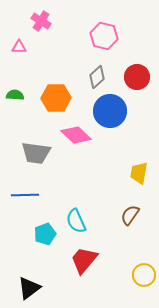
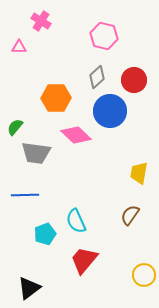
red circle: moved 3 px left, 3 px down
green semicircle: moved 32 px down; rotated 54 degrees counterclockwise
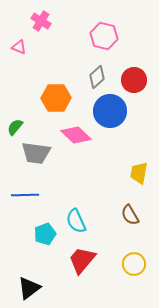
pink triangle: rotated 21 degrees clockwise
brown semicircle: rotated 65 degrees counterclockwise
red trapezoid: moved 2 px left
yellow circle: moved 10 px left, 11 px up
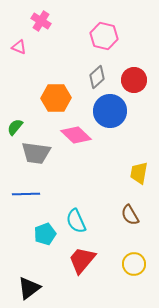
blue line: moved 1 px right, 1 px up
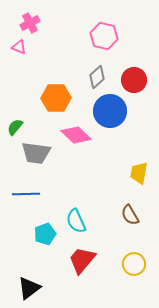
pink cross: moved 11 px left, 2 px down; rotated 30 degrees clockwise
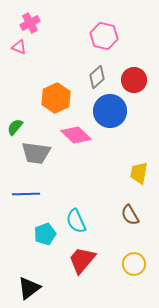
orange hexagon: rotated 24 degrees counterclockwise
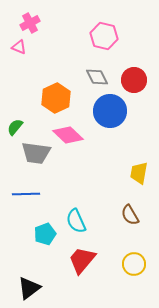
gray diamond: rotated 75 degrees counterclockwise
pink diamond: moved 8 px left
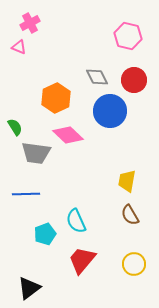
pink hexagon: moved 24 px right
green semicircle: rotated 108 degrees clockwise
yellow trapezoid: moved 12 px left, 8 px down
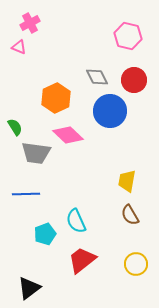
red trapezoid: rotated 12 degrees clockwise
yellow circle: moved 2 px right
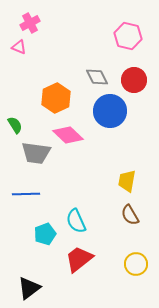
green semicircle: moved 2 px up
red trapezoid: moved 3 px left, 1 px up
